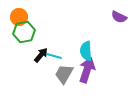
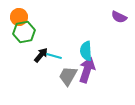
gray trapezoid: moved 4 px right, 2 px down
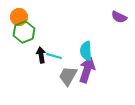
green hexagon: rotated 10 degrees counterclockwise
black arrow: rotated 49 degrees counterclockwise
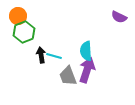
orange circle: moved 1 px left, 1 px up
gray trapezoid: rotated 50 degrees counterclockwise
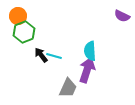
purple semicircle: moved 3 px right, 1 px up
cyan semicircle: moved 4 px right
black arrow: rotated 28 degrees counterclockwise
gray trapezoid: moved 12 px down; rotated 135 degrees counterclockwise
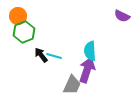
gray trapezoid: moved 4 px right, 3 px up
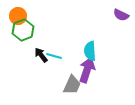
purple semicircle: moved 1 px left, 1 px up
green hexagon: moved 1 px left, 2 px up
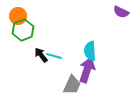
purple semicircle: moved 3 px up
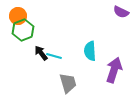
black arrow: moved 2 px up
purple arrow: moved 27 px right
gray trapezoid: moved 4 px left, 2 px up; rotated 40 degrees counterclockwise
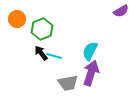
purple semicircle: moved 1 px up; rotated 56 degrees counterclockwise
orange circle: moved 1 px left, 3 px down
green hexagon: moved 19 px right, 1 px up
cyan semicircle: rotated 30 degrees clockwise
purple arrow: moved 23 px left, 3 px down
gray trapezoid: rotated 95 degrees clockwise
